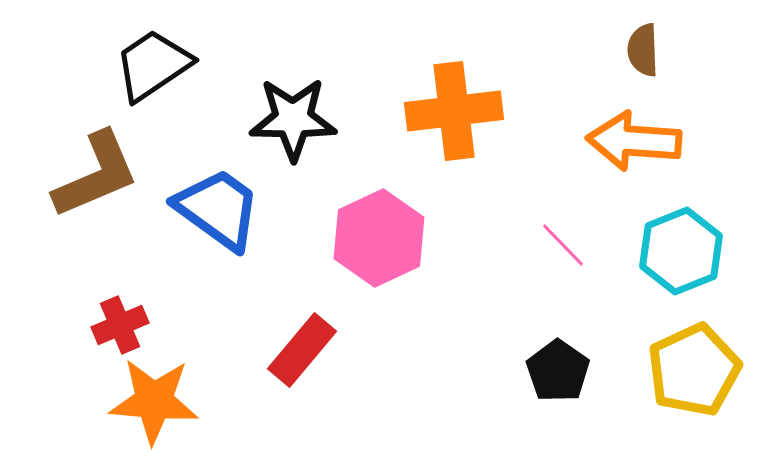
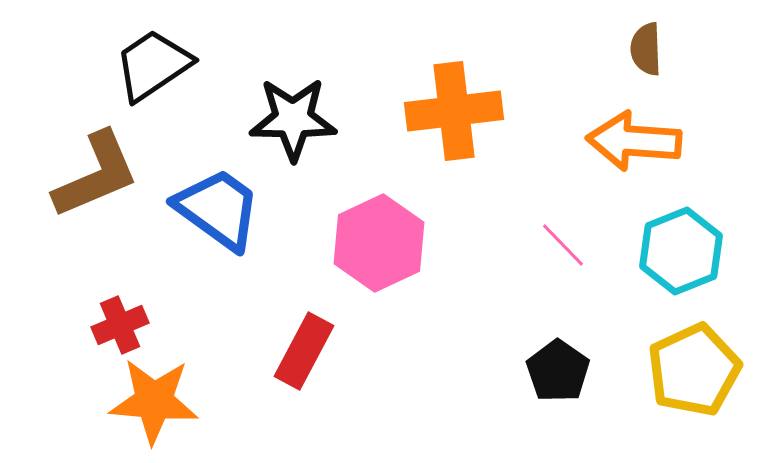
brown semicircle: moved 3 px right, 1 px up
pink hexagon: moved 5 px down
red rectangle: moved 2 px right, 1 px down; rotated 12 degrees counterclockwise
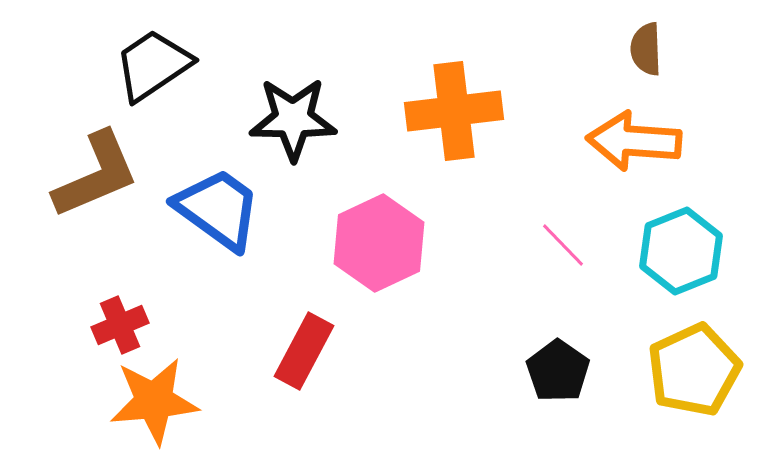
orange star: rotated 10 degrees counterclockwise
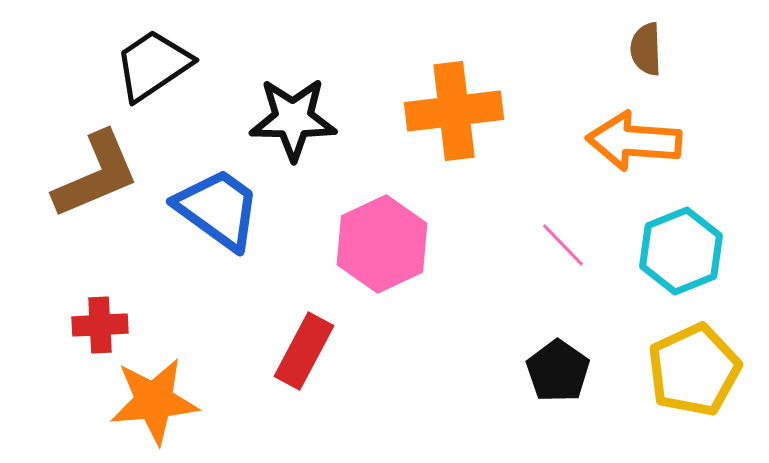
pink hexagon: moved 3 px right, 1 px down
red cross: moved 20 px left; rotated 20 degrees clockwise
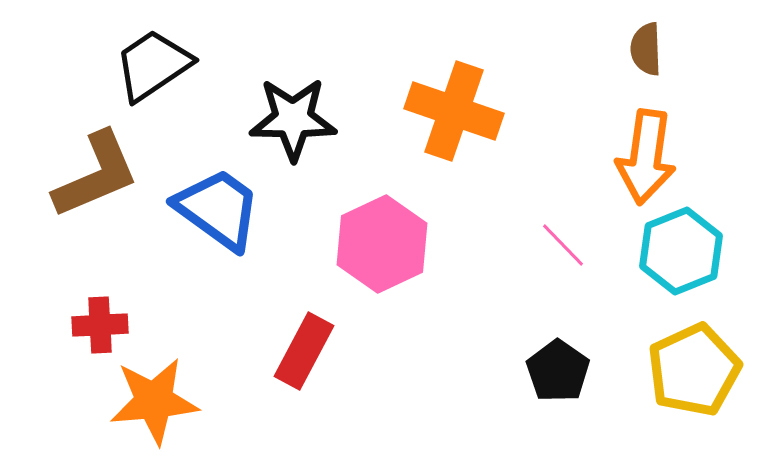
orange cross: rotated 26 degrees clockwise
orange arrow: moved 12 px right, 16 px down; rotated 86 degrees counterclockwise
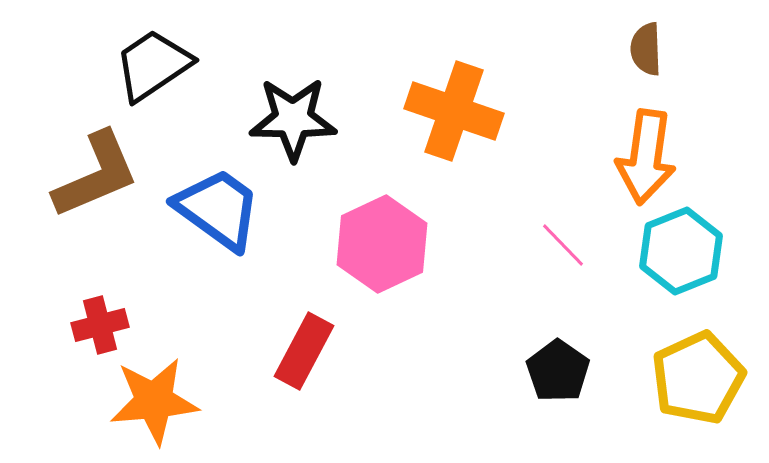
red cross: rotated 12 degrees counterclockwise
yellow pentagon: moved 4 px right, 8 px down
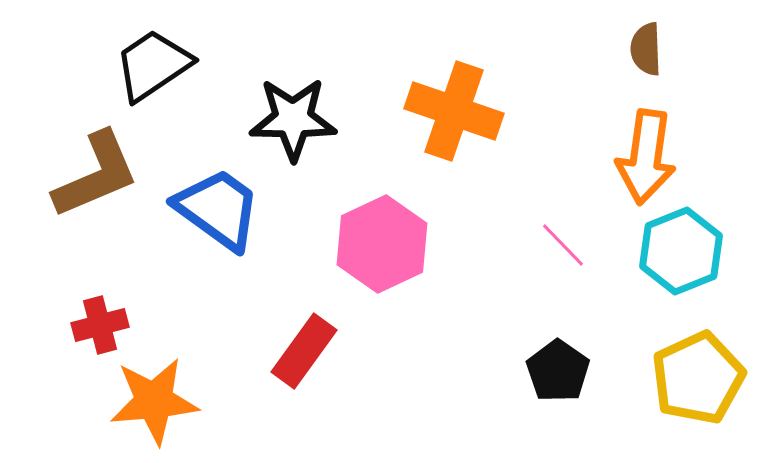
red rectangle: rotated 8 degrees clockwise
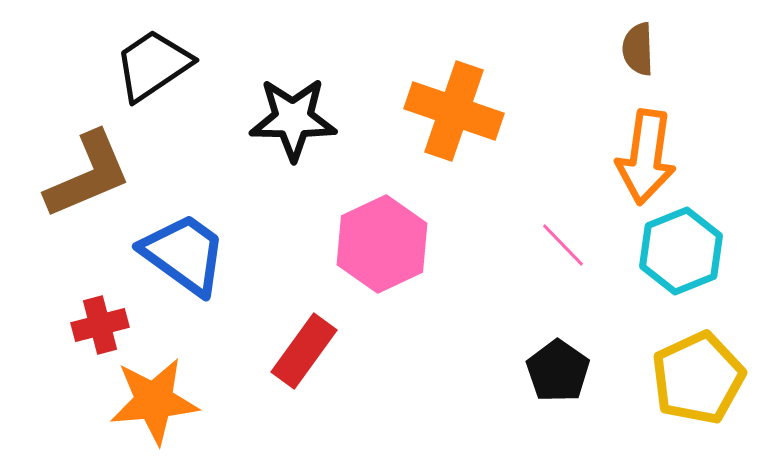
brown semicircle: moved 8 px left
brown L-shape: moved 8 px left
blue trapezoid: moved 34 px left, 45 px down
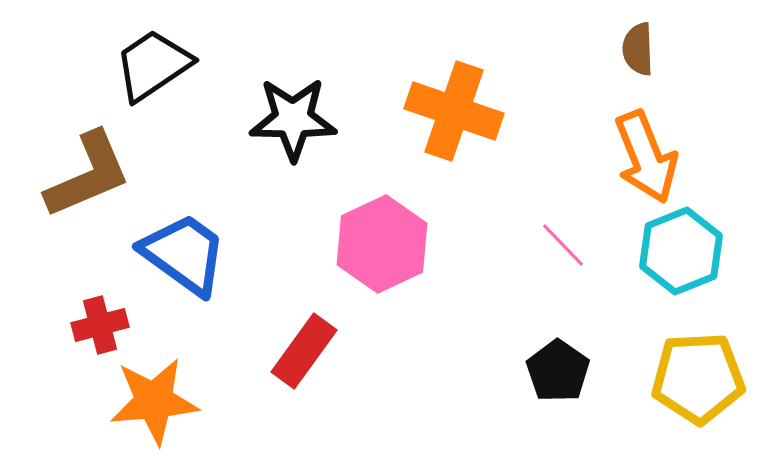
orange arrow: rotated 30 degrees counterclockwise
yellow pentagon: rotated 22 degrees clockwise
